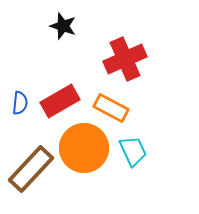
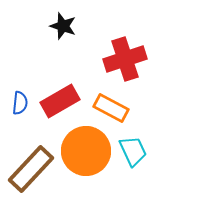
red cross: rotated 6 degrees clockwise
orange circle: moved 2 px right, 3 px down
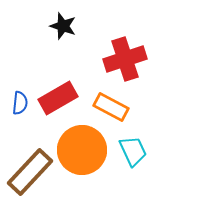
red rectangle: moved 2 px left, 3 px up
orange rectangle: moved 1 px up
orange circle: moved 4 px left, 1 px up
brown rectangle: moved 1 px left, 3 px down
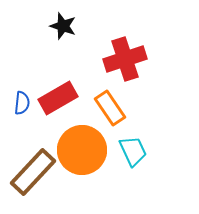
blue semicircle: moved 2 px right
orange rectangle: moved 1 px left, 1 px down; rotated 28 degrees clockwise
brown rectangle: moved 3 px right
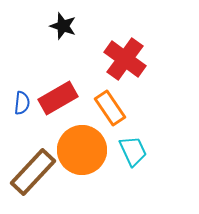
red cross: rotated 36 degrees counterclockwise
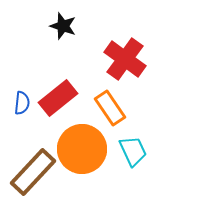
red rectangle: rotated 9 degrees counterclockwise
orange circle: moved 1 px up
